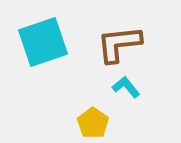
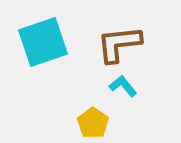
cyan L-shape: moved 3 px left, 1 px up
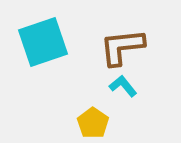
brown L-shape: moved 3 px right, 3 px down
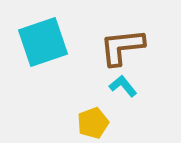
yellow pentagon: rotated 16 degrees clockwise
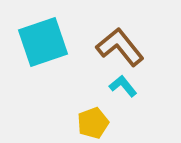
brown L-shape: moved 2 px left; rotated 57 degrees clockwise
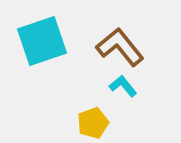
cyan square: moved 1 px left, 1 px up
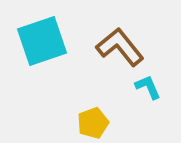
cyan L-shape: moved 25 px right, 1 px down; rotated 16 degrees clockwise
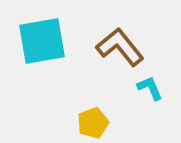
cyan square: rotated 9 degrees clockwise
cyan L-shape: moved 2 px right, 1 px down
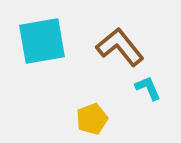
cyan L-shape: moved 2 px left
yellow pentagon: moved 1 px left, 4 px up
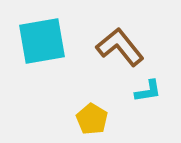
cyan L-shape: moved 3 px down; rotated 104 degrees clockwise
yellow pentagon: rotated 20 degrees counterclockwise
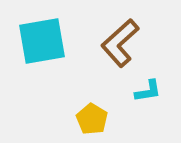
brown L-shape: moved 4 px up; rotated 93 degrees counterclockwise
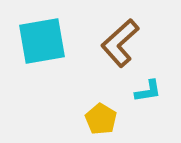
yellow pentagon: moved 9 px right
